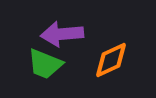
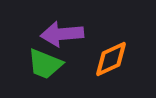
orange diamond: moved 1 px up
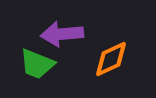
green trapezoid: moved 8 px left
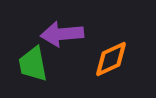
green trapezoid: moved 4 px left; rotated 57 degrees clockwise
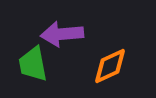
orange diamond: moved 1 px left, 7 px down
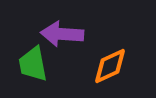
purple arrow: rotated 9 degrees clockwise
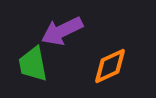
purple arrow: moved 3 px up; rotated 30 degrees counterclockwise
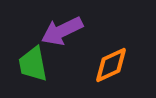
orange diamond: moved 1 px right, 1 px up
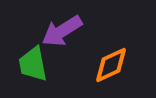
purple arrow: rotated 6 degrees counterclockwise
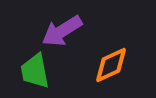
green trapezoid: moved 2 px right, 7 px down
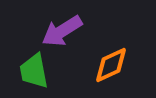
green trapezoid: moved 1 px left
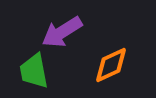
purple arrow: moved 1 px down
